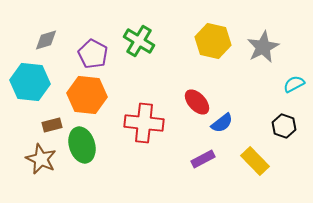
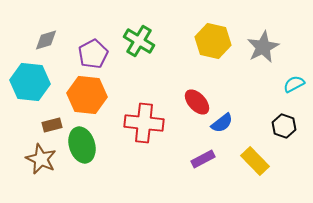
purple pentagon: rotated 16 degrees clockwise
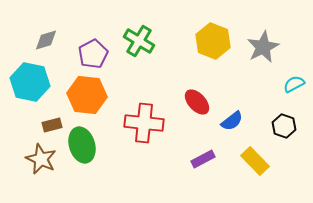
yellow hexagon: rotated 8 degrees clockwise
cyan hexagon: rotated 6 degrees clockwise
blue semicircle: moved 10 px right, 2 px up
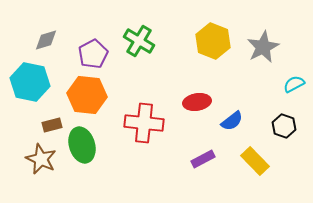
red ellipse: rotated 56 degrees counterclockwise
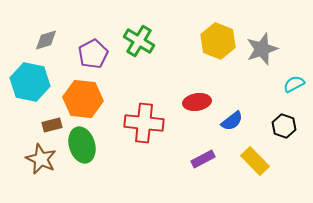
yellow hexagon: moved 5 px right
gray star: moved 1 px left, 2 px down; rotated 8 degrees clockwise
orange hexagon: moved 4 px left, 4 px down
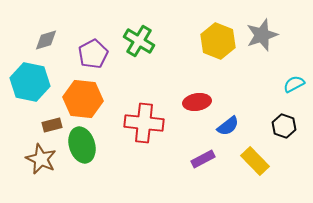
gray star: moved 14 px up
blue semicircle: moved 4 px left, 5 px down
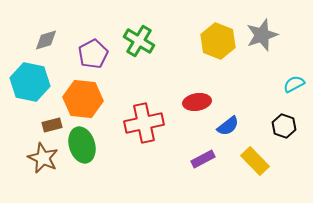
red cross: rotated 18 degrees counterclockwise
brown star: moved 2 px right, 1 px up
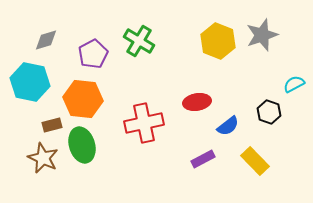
black hexagon: moved 15 px left, 14 px up
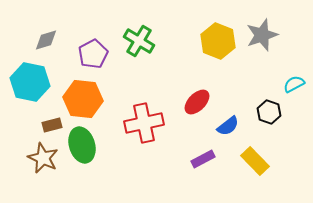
red ellipse: rotated 36 degrees counterclockwise
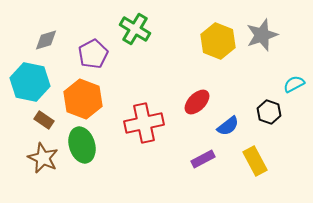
green cross: moved 4 px left, 12 px up
orange hexagon: rotated 15 degrees clockwise
brown rectangle: moved 8 px left, 5 px up; rotated 48 degrees clockwise
yellow rectangle: rotated 16 degrees clockwise
